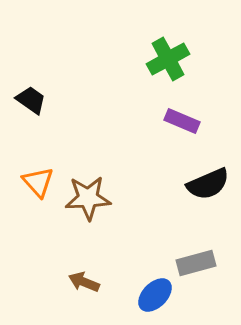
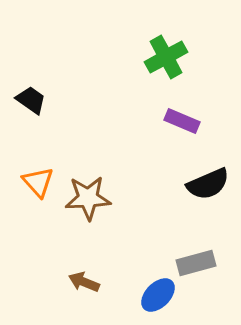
green cross: moved 2 px left, 2 px up
blue ellipse: moved 3 px right
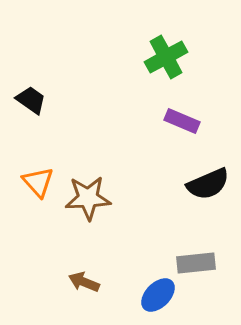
gray rectangle: rotated 9 degrees clockwise
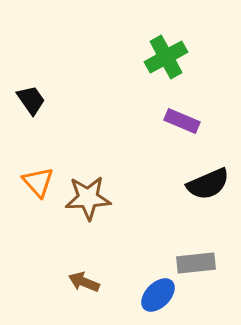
black trapezoid: rotated 20 degrees clockwise
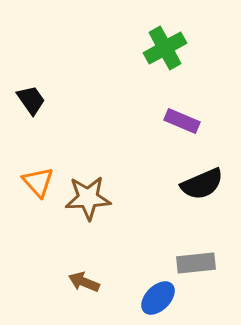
green cross: moved 1 px left, 9 px up
black semicircle: moved 6 px left
blue ellipse: moved 3 px down
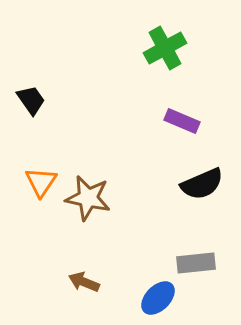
orange triangle: moved 3 px right; rotated 16 degrees clockwise
brown star: rotated 15 degrees clockwise
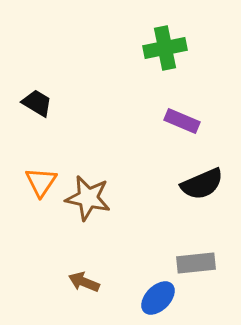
green cross: rotated 18 degrees clockwise
black trapezoid: moved 6 px right, 3 px down; rotated 24 degrees counterclockwise
